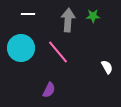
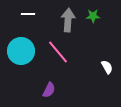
cyan circle: moved 3 px down
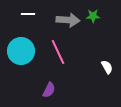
gray arrow: rotated 90 degrees clockwise
pink line: rotated 15 degrees clockwise
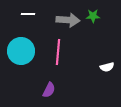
pink line: rotated 30 degrees clockwise
white semicircle: rotated 104 degrees clockwise
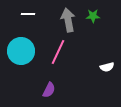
gray arrow: rotated 105 degrees counterclockwise
pink line: rotated 20 degrees clockwise
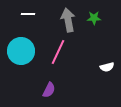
green star: moved 1 px right, 2 px down
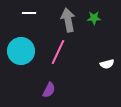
white line: moved 1 px right, 1 px up
white semicircle: moved 3 px up
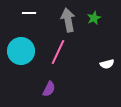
green star: rotated 24 degrees counterclockwise
purple semicircle: moved 1 px up
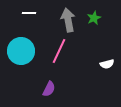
pink line: moved 1 px right, 1 px up
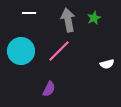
pink line: rotated 20 degrees clockwise
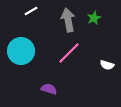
white line: moved 2 px right, 2 px up; rotated 32 degrees counterclockwise
pink line: moved 10 px right, 2 px down
white semicircle: moved 1 px down; rotated 32 degrees clockwise
purple semicircle: rotated 98 degrees counterclockwise
